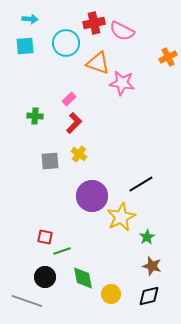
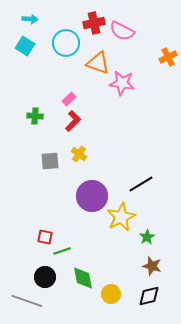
cyan square: rotated 36 degrees clockwise
red L-shape: moved 1 px left, 2 px up
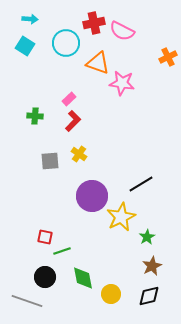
brown star: rotated 30 degrees clockwise
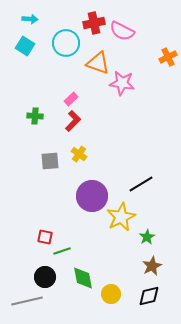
pink rectangle: moved 2 px right
gray line: rotated 32 degrees counterclockwise
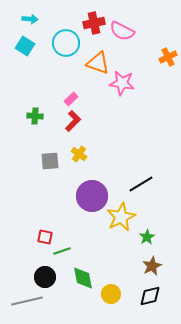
black diamond: moved 1 px right
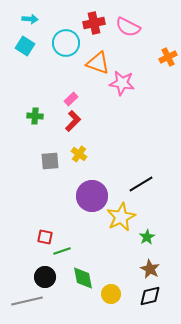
pink semicircle: moved 6 px right, 4 px up
brown star: moved 2 px left, 3 px down; rotated 18 degrees counterclockwise
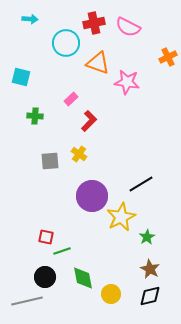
cyan square: moved 4 px left, 31 px down; rotated 18 degrees counterclockwise
pink star: moved 5 px right, 1 px up
red L-shape: moved 16 px right
red square: moved 1 px right
